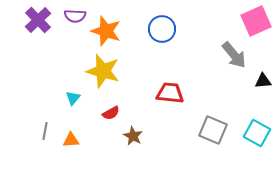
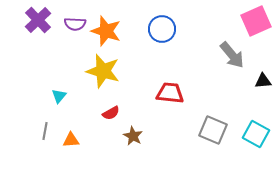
purple semicircle: moved 8 px down
gray arrow: moved 2 px left
cyan triangle: moved 14 px left, 2 px up
cyan square: moved 1 px left, 1 px down
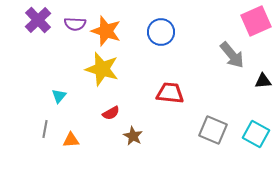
blue circle: moved 1 px left, 3 px down
yellow star: moved 1 px left, 2 px up
gray line: moved 2 px up
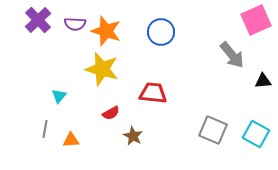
pink square: moved 1 px up
red trapezoid: moved 17 px left
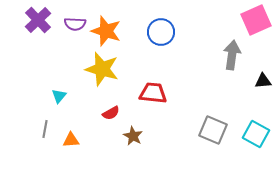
gray arrow: rotated 132 degrees counterclockwise
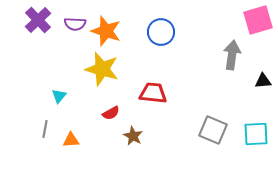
pink square: moved 2 px right; rotated 8 degrees clockwise
cyan square: rotated 32 degrees counterclockwise
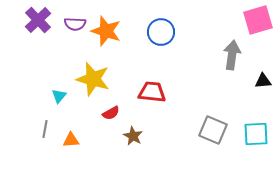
yellow star: moved 9 px left, 10 px down
red trapezoid: moved 1 px left, 1 px up
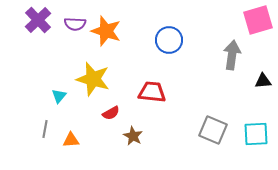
blue circle: moved 8 px right, 8 px down
